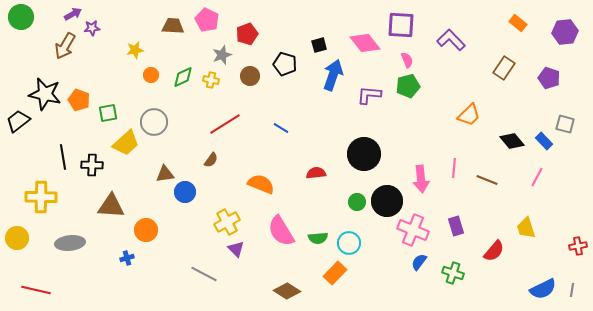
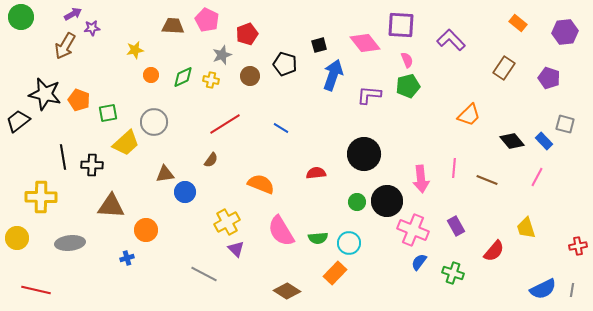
purple rectangle at (456, 226): rotated 12 degrees counterclockwise
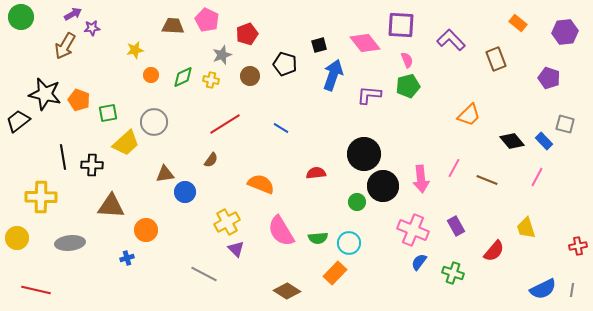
brown rectangle at (504, 68): moved 8 px left, 9 px up; rotated 55 degrees counterclockwise
pink line at (454, 168): rotated 24 degrees clockwise
black circle at (387, 201): moved 4 px left, 15 px up
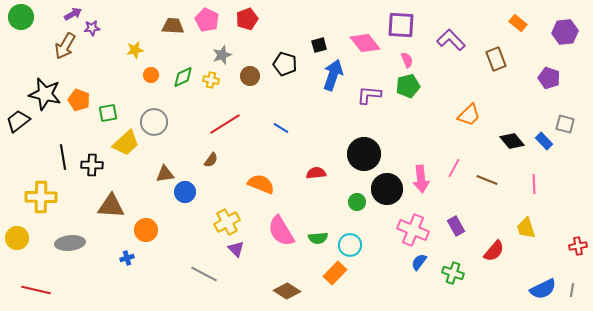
red pentagon at (247, 34): moved 15 px up
pink line at (537, 177): moved 3 px left, 7 px down; rotated 30 degrees counterclockwise
black circle at (383, 186): moved 4 px right, 3 px down
cyan circle at (349, 243): moved 1 px right, 2 px down
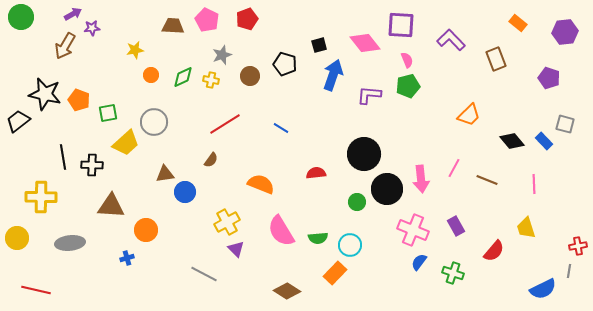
gray line at (572, 290): moved 3 px left, 19 px up
